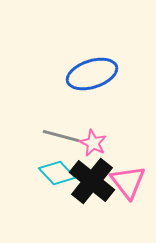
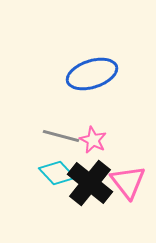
pink star: moved 3 px up
black cross: moved 2 px left, 2 px down
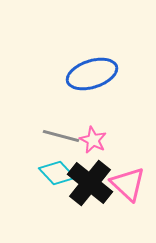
pink triangle: moved 2 px down; rotated 9 degrees counterclockwise
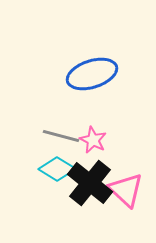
cyan diamond: moved 4 px up; rotated 15 degrees counterclockwise
pink triangle: moved 2 px left, 6 px down
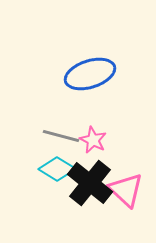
blue ellipse: moved 2 px left
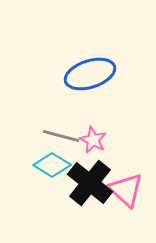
cyan diamond: moved 5 px left, 4 px up
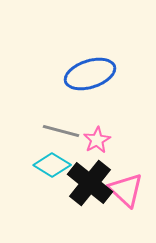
gray line: moved 5 px up
pink star: moved 4 px right; rotated 16 degrees clockwise
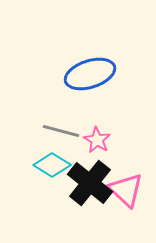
pink star: rotated 12 degrees counterclockwise
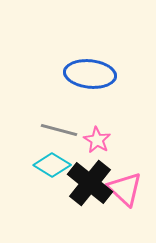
blue ellipse: rotated 24 degrees clockwise
gray line: moved 2 px left, 1 px up
pink triangle: moved 1 px left, 1 px up
